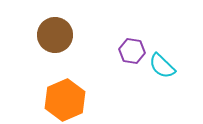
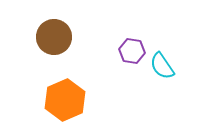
brown circle: moved 1 px left, 2 px down
cyan semicircle: rotated 12 degrees clockwise
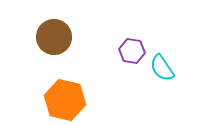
cyan semicircle: moved 2 px down
orange hexagon: rotated 24 degrees counterclockwise
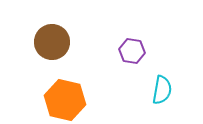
brown circle: moved 2 px left, 5 px down
cyan semicircle: moved 22 px down; rotated 136 degrees counterclockwise
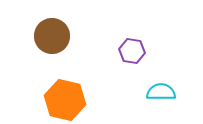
brown circle: moved 6 px up
cyan semicircle: moved 1 px left, 2 px down; rotated 100 degrees counterclockwise
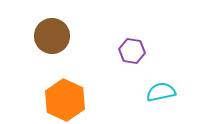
cyan semicircle: rotated 12 degrees counterclockwise
orange hexagon: rotated 12 degrees clockwise
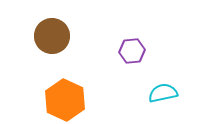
purple hexagon: rotated 15 degrees counterclockwise
cyan semicircle: moved 2 px right, 1 px down
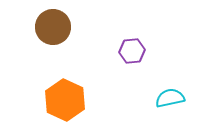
brown circle: moved 1 px right, 9 px up
cyan semicircle: moved 7 px right, 5 px down
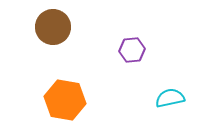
purple hexagon: moved 1 px up
orange hexagon: rotated 15 degrees counterclockwise
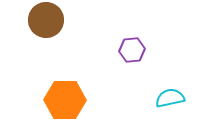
brown circle: moved 7 px left, 7 px up
orange hexagon: rotated 9 degrees counterclockwise
